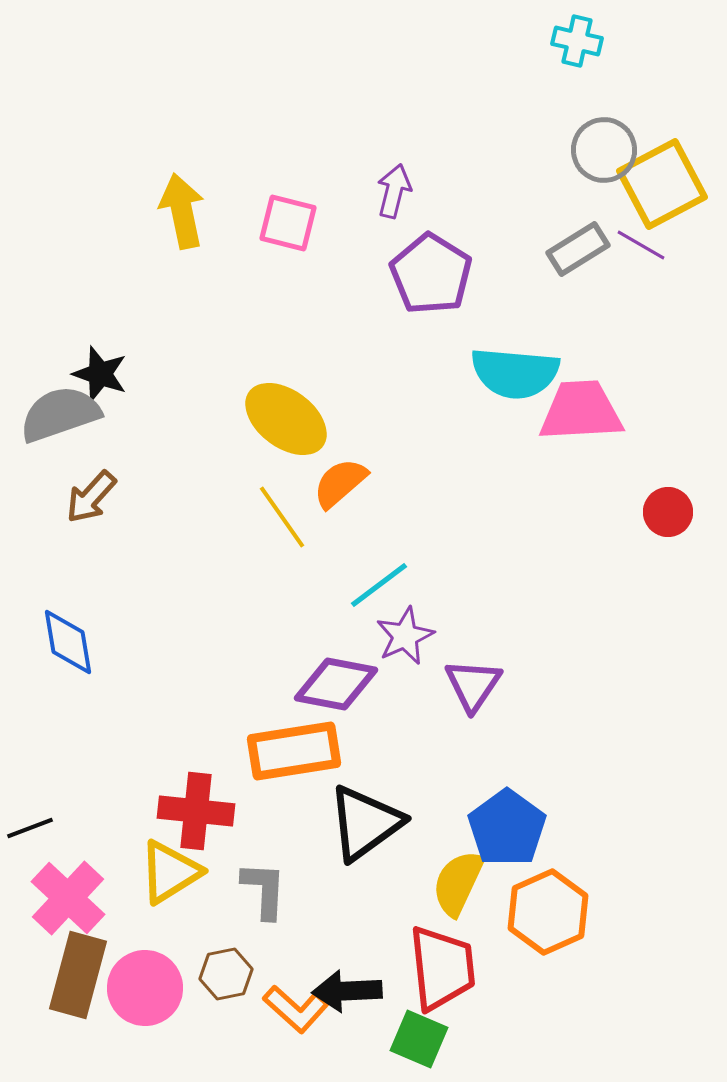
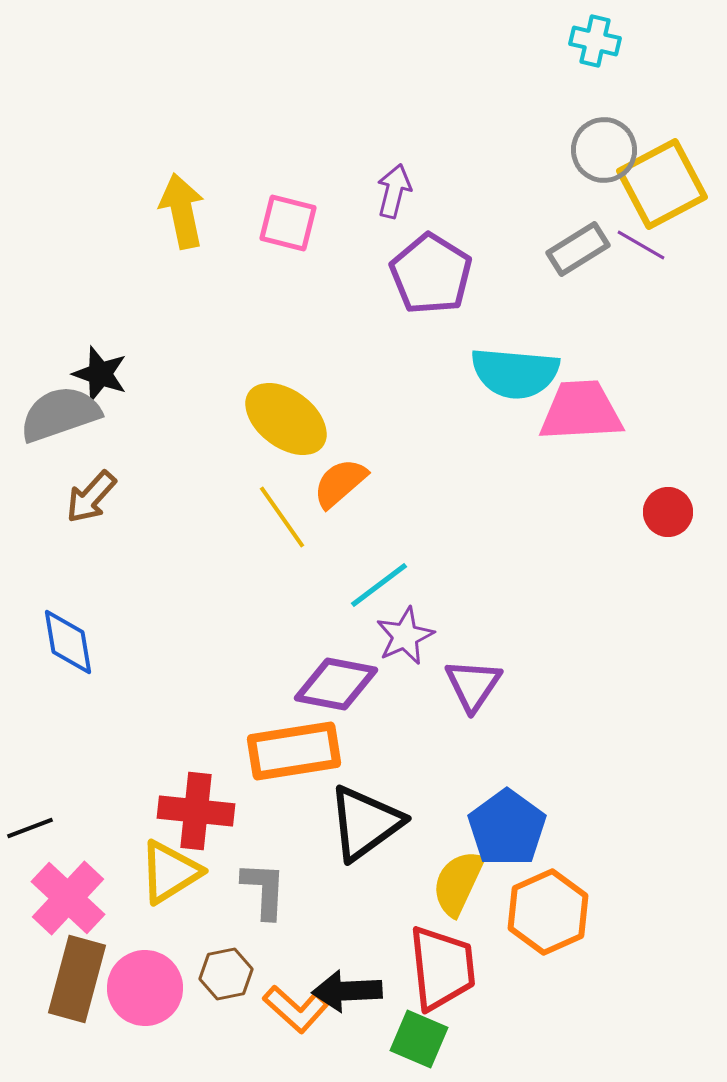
cyan cross: moved 18 px right
brown rectangle: moved 1 px left, 4 px down
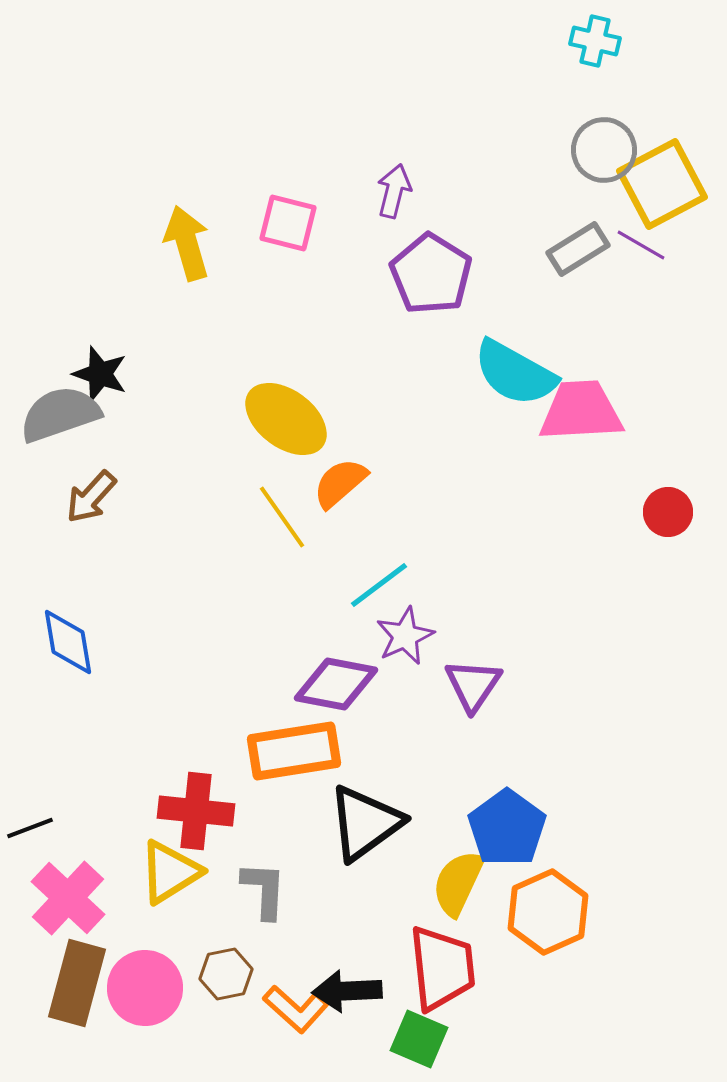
yellow arrow: moved 5 px right, 32 px down; rotated 4 degrees counterclockwise
cyan semicircle: rotated 24 degrees clockwise
brown rectangle: moved 4 px down
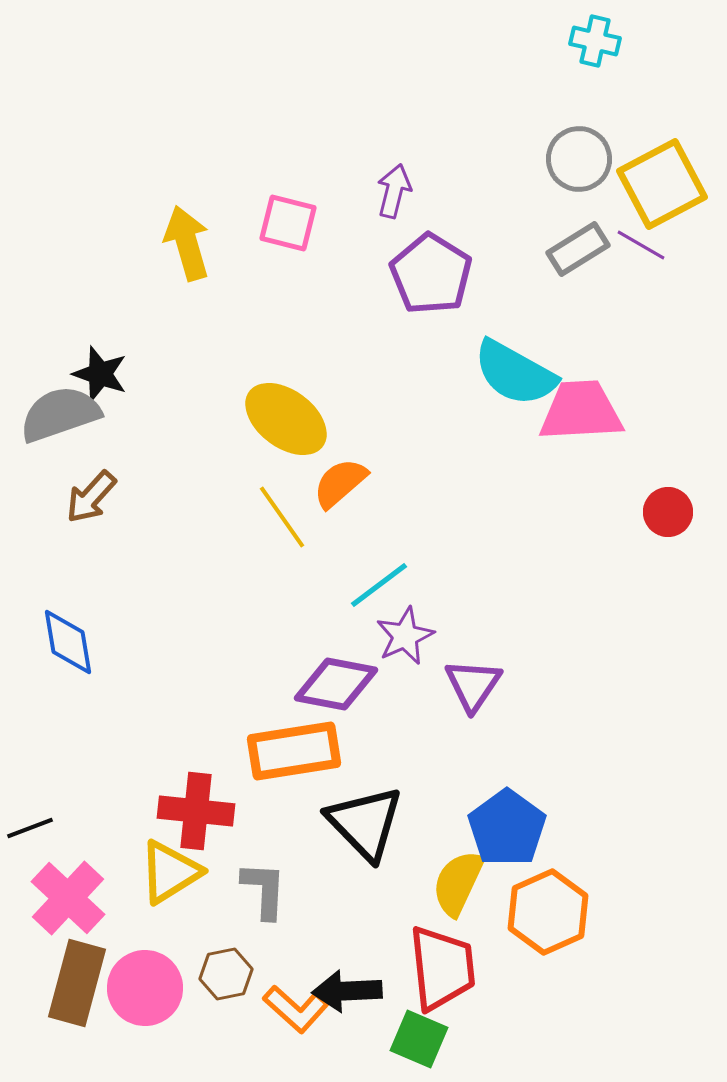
gray circle: moved 25 px left, 9 px down
black triangle: rotated 38 degrees counterclockwise
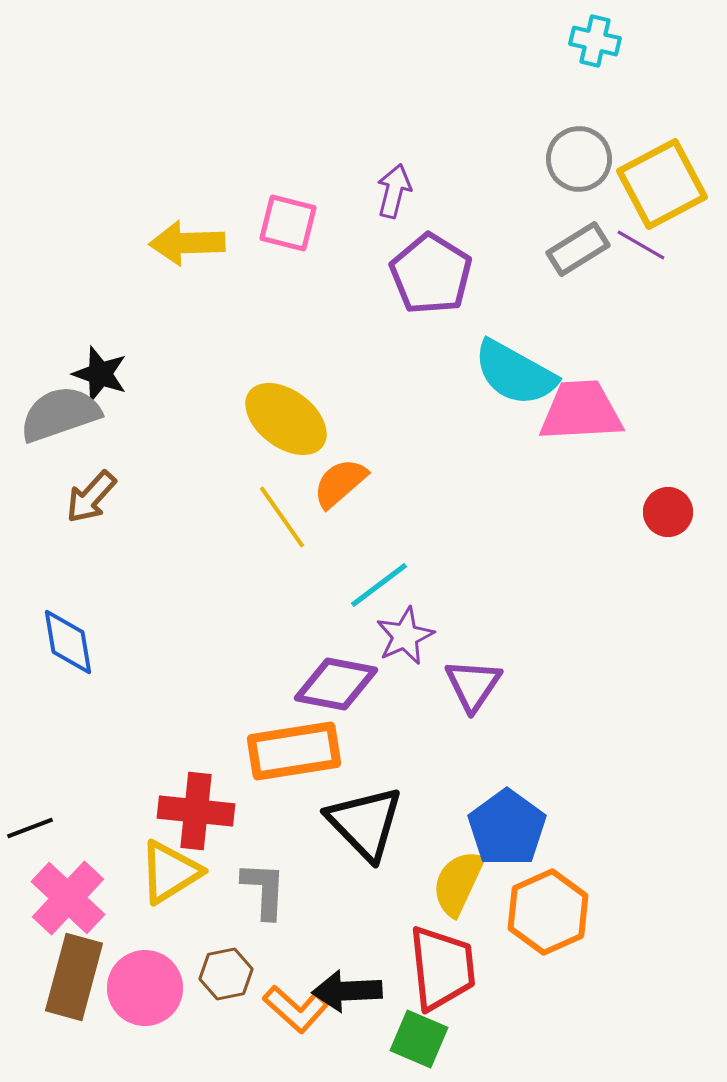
yellow arrow: rotated 76 degrees counterclockwise
brown rectangle: moved 3 px left, 6 px up
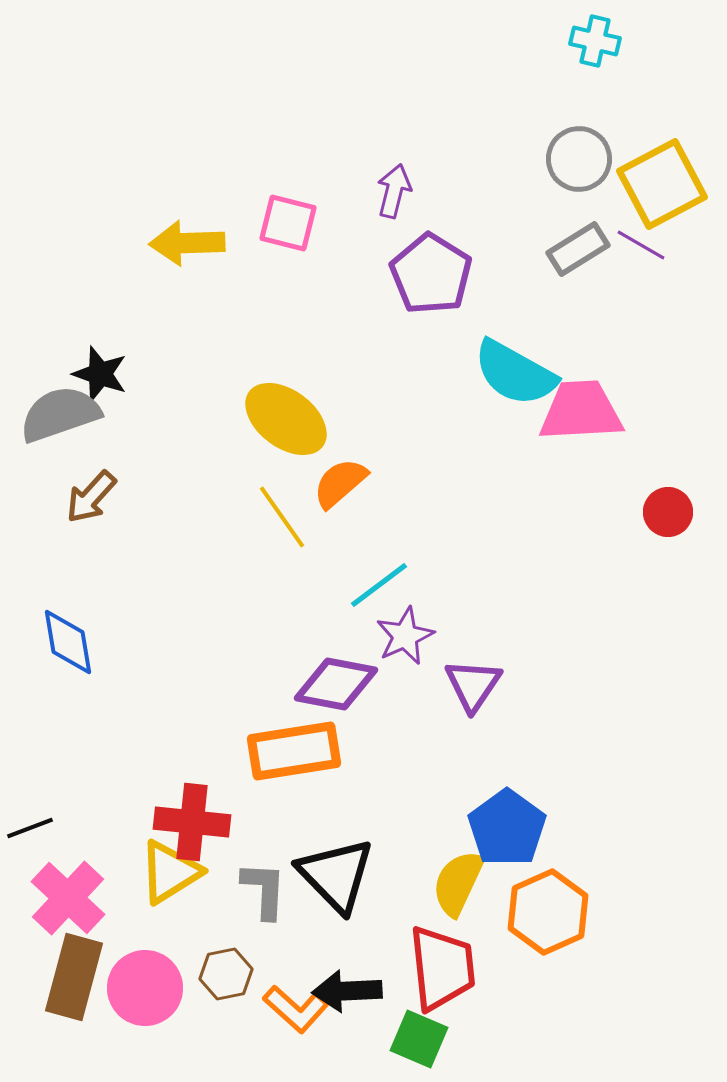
red cross: moved 4 px left, 11 px down
black triangle: moved 29 px left, 52 px down
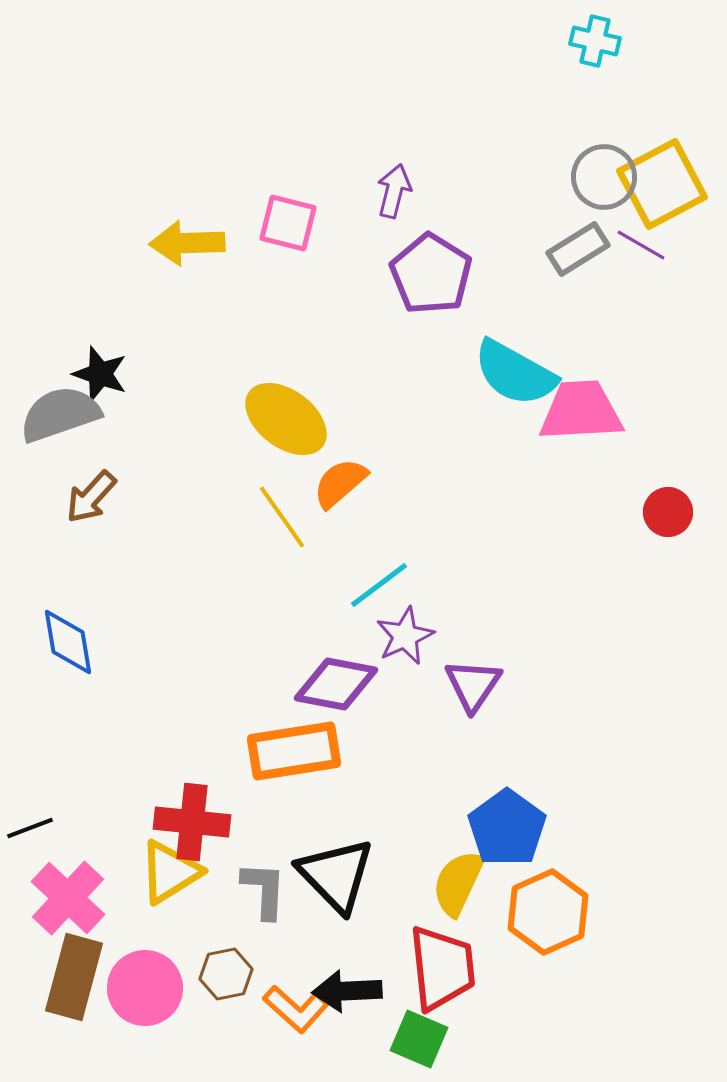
gray circle: moved 25 px right, 18 px down
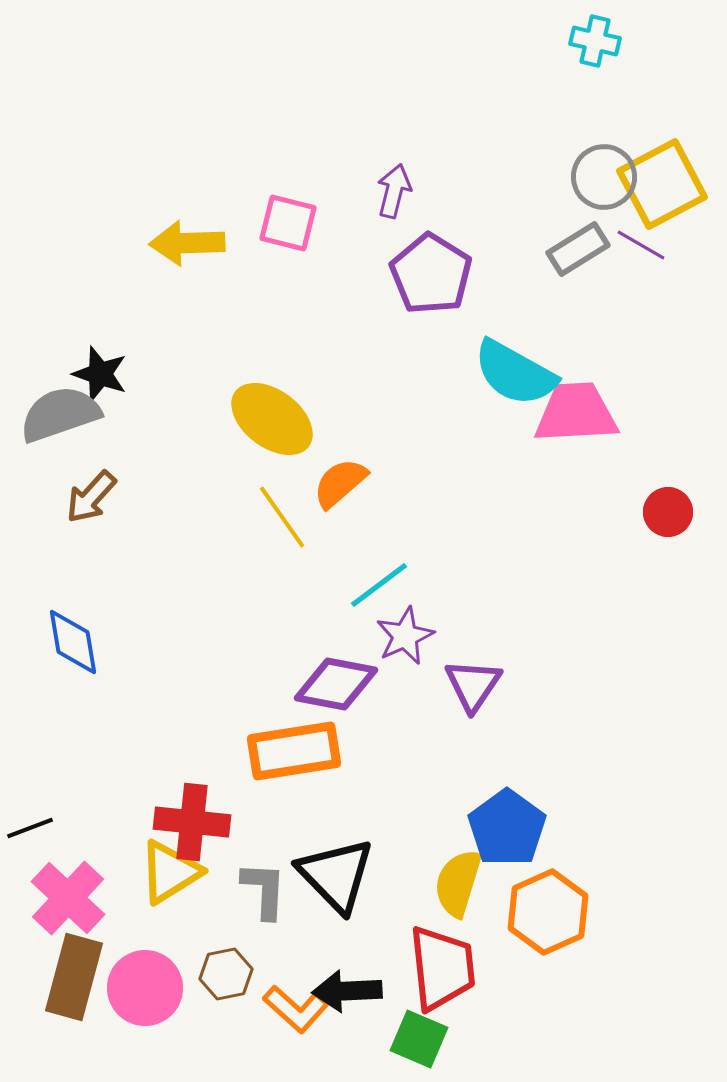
pink trapezoid: moved 5 px left, 2 px down
yellow ellipse: moved 14 px left
blue diamond: moved 5 px right
yellow semicircle: rotated 8 degrees counterclockwise
